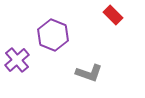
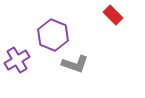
purple cross: rotated 10 degrees clockwise
gray L-shape: moved 14 px left, 9 px up
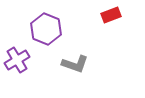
red rectangle: moved 2 px left; rotated 66 degrees counterclockwise
purple hexagon: moved 7 px left, 6 px up
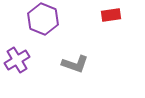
red rectangle: rotated 12 degrees clockwise
purple hexagon: moved 3 px left, 10 px up
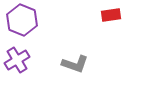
purple hexagon: moved 21 px left, 1 px down
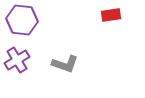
purple hexagon: rotated 16 degrees counterclockwise
gray L-shape: moved 10 px left
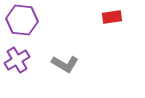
red rectangle: moved 1 px right, 2 px down
gray L-shape: rotated 12 degrees clockwise
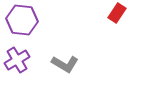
red rectangle: moved 5 px right, 4 px up; rotated 48 degrees counterclockwise
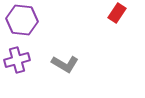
purple cross: rotated 15 degrees clockwise
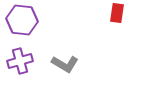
red rectangle: rotated 24 degrees counterclockwise
purple cross: moved 3 px right, 1 px down
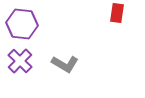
purple hexagon: moved 4 px down
purple cross: rotated 30 degrees counterclockwise
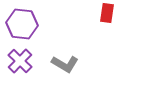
red rectangle: moved 10 px left
